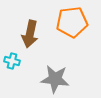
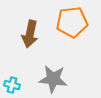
cyan cross: moved 24 px down
gray star: moved 2 px left
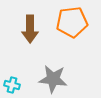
brown arrow: moved 5 px up; rotated 12 degrees counterclockwise
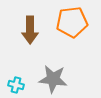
brown arrow: moved 1 px down
cyan cross: moved 4 px right
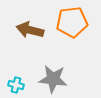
brown arrow: rotated 104 degrees clockwise
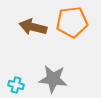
brown arrow: moved 3 px right, 3 px up
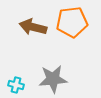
gray star: rotated 12 degrees counterclockwise
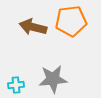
orange pentagon: moved 1 px left, 1 px up
cyan cross: rotated 21 degrees counterclockwise
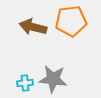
gray star: rotated 12 degrees clockwise
cyan cross: moved 9 px right, 2 px up
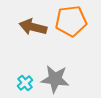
gray star: moved 2 px right
cyan cross: rotated 35 degrees counterclockwise
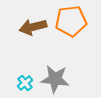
brown arrow: rotated 28 degrees counterclockwise
